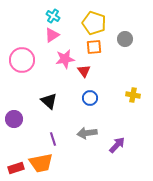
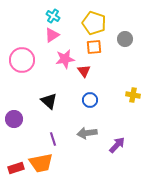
blue circle: moved 2 px down
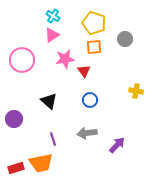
yellow cross: moved 3 px right, 4 px up
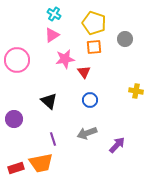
cyan cross: moved 1 px right, 2 px up
pink circle: moved 5 px left
red triangle: moved 1 px down
gray arrow: rotated 12 degrees counterclockwise
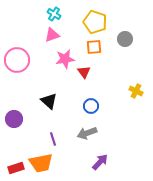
yellow pentagon: moved 1 px right, 1 px up
pink triangle: rotated 14 degrees clockwise
yellow cross: rotated 16 degrees clockwise
blue circle: moved 1 px right, 6 px down
purple arrow: moved 17 px left, 17 px down
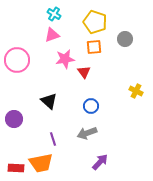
red rectangle: rotated 21 degrees clockwise
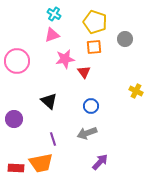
pink circle: moved 1 px down
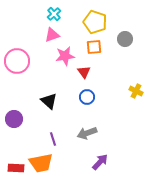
cyan cross: rotated 16 degrees clockwise
pink star: moved 3 px up
blue circle: moved 4 px left, 9 px up
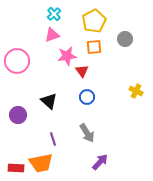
yellow pentagon: moved 1 px left, 1 px up; rotated 25 degrees clockwise
pink star: moved 2 px right
red triangle: moved 2 px left, 1 px up
purple circle: moved 4 px right, 4 px up
gray arrow: rotated 102 degrees counterclockwise
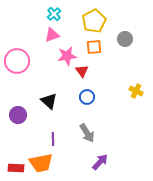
purple line: rotated 16 degrees clockwise
